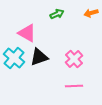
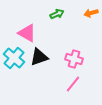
pink cross: rotated 30 degrees counterclockwise
pink line: moved 1 px left, 2 px up; rotated 48 degrees counterclockwise
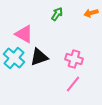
green arrow: rotated 32 degrees counterclockwise
pink triangle: moved 3 px left, 1 px down
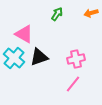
pink cross: moved 2 px right; rotated 30 degrees counterclockwise
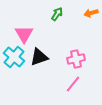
pink triangle: rotated 30 degrees clockwise
cyan cross: moved 1 px up
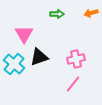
green arrow: rotated 56 degrees clockwise
cyan cross: moved 7 px down
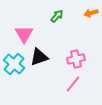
green arrow: moved 2 px down; rotated 48 degrees counterclockwise
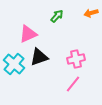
pink triangle: moved 4 px right; rotated 36 degrees clockwise
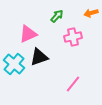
pink cross: moved 3 px left, 22 px up
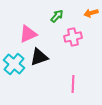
pink line: rotated 36 degrees counterclockwise
